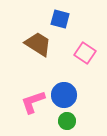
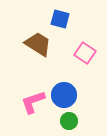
green circle: moved 2 px right
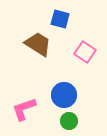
pink square: moved 1 px up
pink L-shape: moved 9 px left, 7 px down
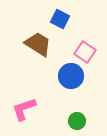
blue square: rotated 12 degrees clockwise
blue circle: moved 7 px right, 19 px up
green circle: moved 8 px right
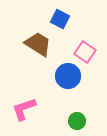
blue circle: moved 3 px left
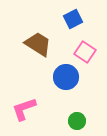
blue square: moved 13 px right; rotated 36 degrees clockwise
blue circle: moved 2 px left, 1 px down
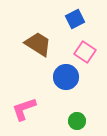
blue square: moved 2 px right
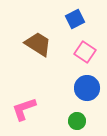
blue circle: moved 21 px right, 11 px down
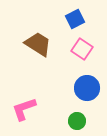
pink square: moved 3 px left, 3 px up
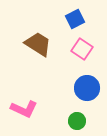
pink L-shape: rotated 136 degrees counterclockwise
